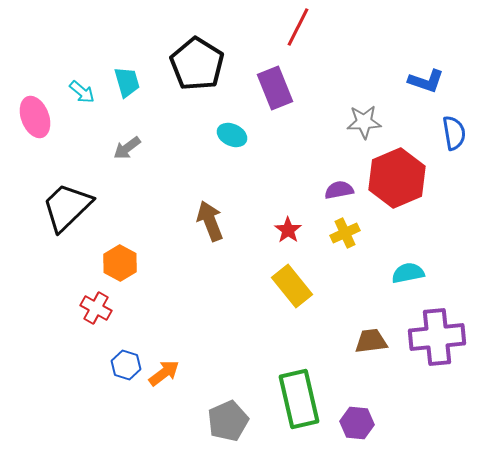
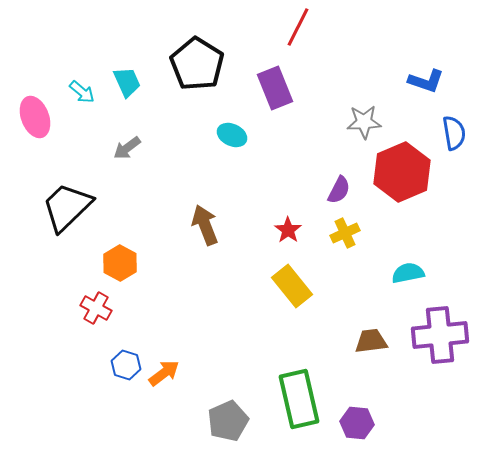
cyan trapezoid: rotated 8 degrees counterclockwise
red hexagon: moved 5 px right, 6 px up
purple semicircle: rotated 128 degrees clockwise
brown arrow: moved 5 px left, 4 px down
purple cross: moved 3 px right, 2 px up
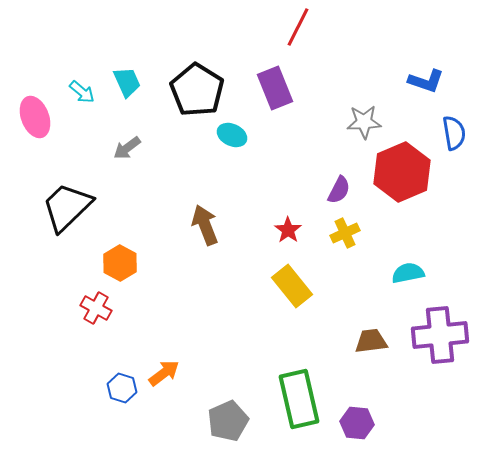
black pentagon: moved 26 px down
blue hexagon: moved 4 px left, 23 px down
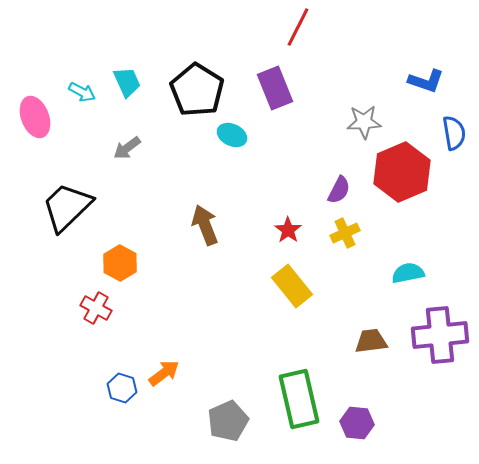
cyan arrow: rotated 12 degrees counterclockwise
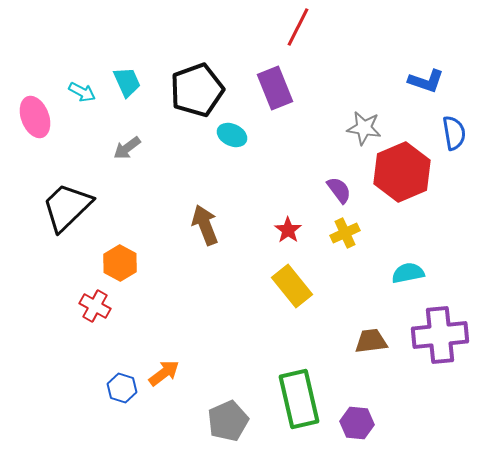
black pentagon: rotated 20 degrees clockwise
gray star: moved 6 px down; rotated 12 degrees clockwise
purple semicircle: rotated 64 degrees counterclockwise
red cross: moved 1 px left, 2 px up
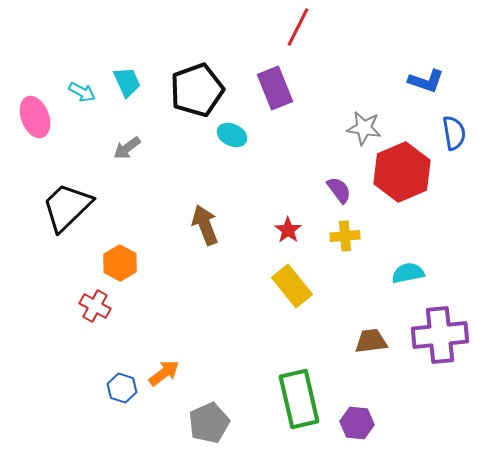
yellow cross: moved 3 px down; rotated 20 degrees clockwise
gray pentagon: moved 19 px left, 2 px down
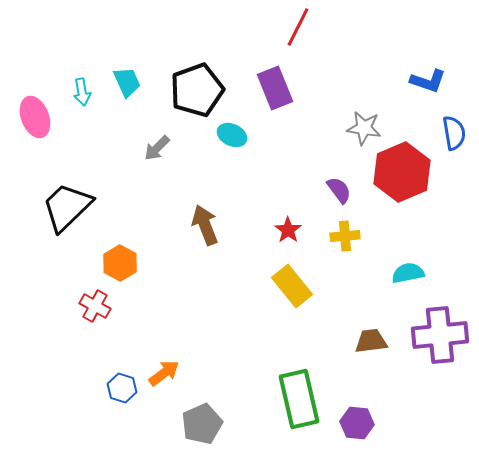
blue L-shape: moved 2 px right
cyan arrow: rotated 52 degrees clockwise
gray arrow: moved 30 px right; rotated 8 degrees counterclockwise
gray pentagon: moved 7 px left, 1 px down
